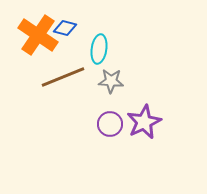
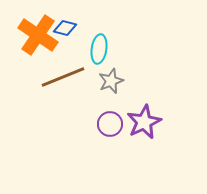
gray star: rotated 25 degrees counterclockwise
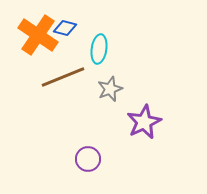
gray star: moved 1 px left, 8 px down
purple circle: moved 22 px left, 35 px down
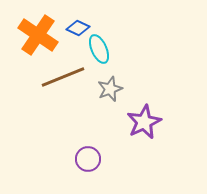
blue diamond: moved 13 px right; rotated 10 degrees clockwise
cyan ellipse: rotated 32 degrees counterclockwise
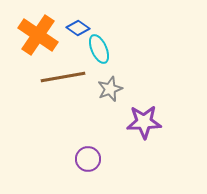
blue diamond: rotated 10 degrees clockwise
brown line: rotated 12 degrees clockwise
purple star: rotated 24 degrees clockwise
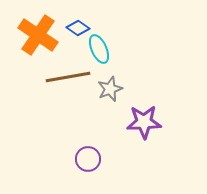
brown line: moved 5 px right
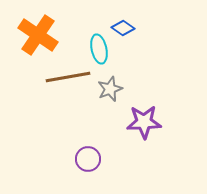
blue diamond: moved 45 px right
cyan ellipse: rotated 12 degrees clockwise
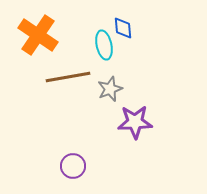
blue diamond: rotated 50 degrees clockwise
cyan ellipse: moved 5 px right, 4 px up
purple star: moved 9 px left
purple circle: moved 15 px left, 7 px down
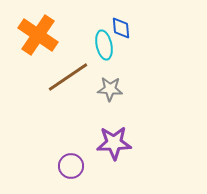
blue diamond: moved 2 px left
brown line: rotated 24 degrees counterclockwise
gray star: rotated 25 degrees clockwise
purple star: moved 21 px left, 21 px down
purple circle: moved 2 px left
